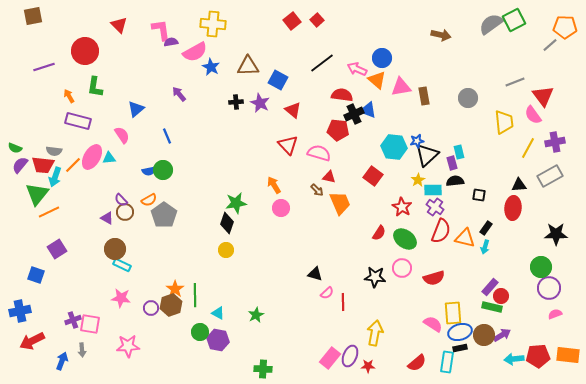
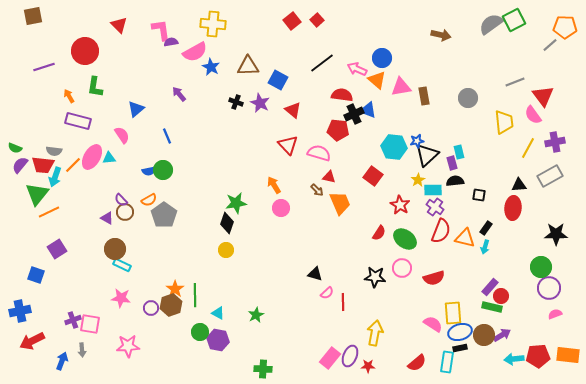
black cross at (236, 102): rotated 24 degrees clockwise
red star at (402, 207): moved 2 px left, 2 px up
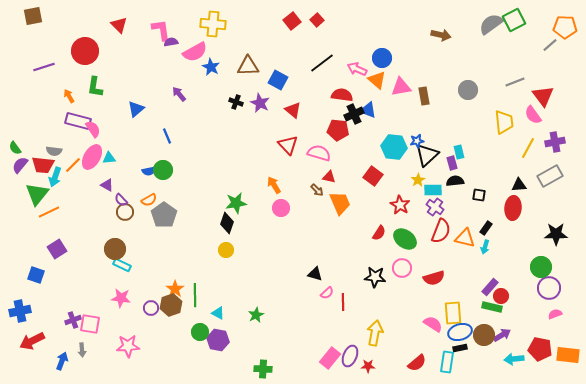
gray circle at (468, 98): moved 8 px up
pink semicircle at (122, 135): moved 29 px left, 6 px up
green semicircle at (15, 148): rotated 32 degrees clockwise
purple triangle at (107, 218): moved 33 px up
red pentagon at (538, 356): moved 2 px right, 7 px up; rotated 15 degrees clockwise
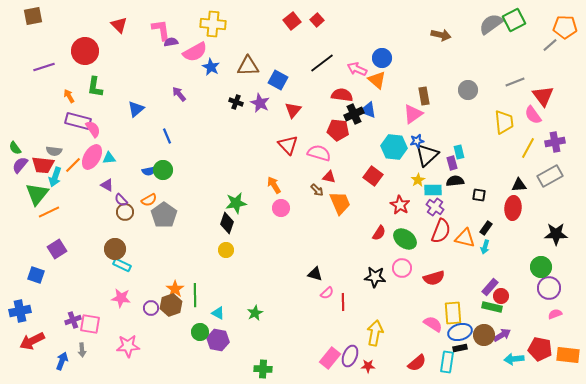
pink triangle at (401, 87): moved 12 px right, 27 px down; rotated 25 degrees counterclockwise
red triangle at (293, 110): rotated 30 degrees clockwise
green star at (256, 315): moved 1 px left, 2 px up
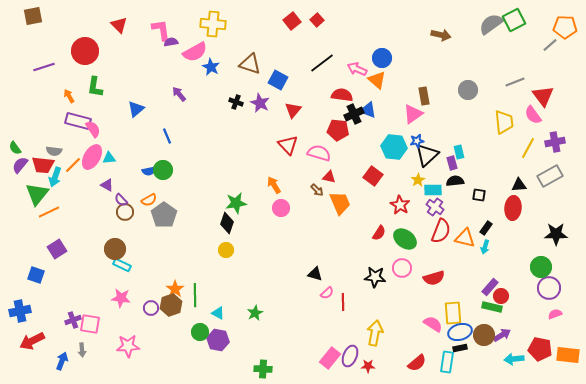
brown triangle at (248, 66): moved 2 px right, 2 px up; rotated 20 degrees clockwise
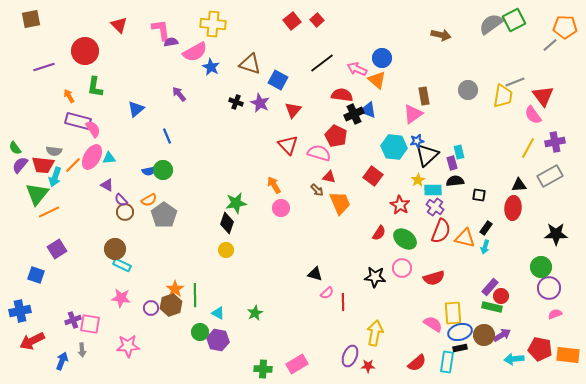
brown square at (33, 16): moved 2 px left, 3 px down
yellow trapezoid at (504, 122): moved 1 px left, 26 px up; rotated 15 degrees clockwise
red pentagon at (338, 130): moved 2 px left, 6 px down; rotated 20 degrees clockwise
pink rectangle at (330, 358): moved 33 px left, 6 px down; rotated 20 degrees clockwise
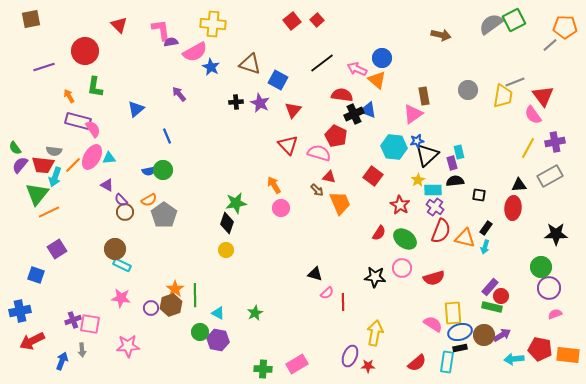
black cross at (236, 102): rotated 24 degrees counterclockwise
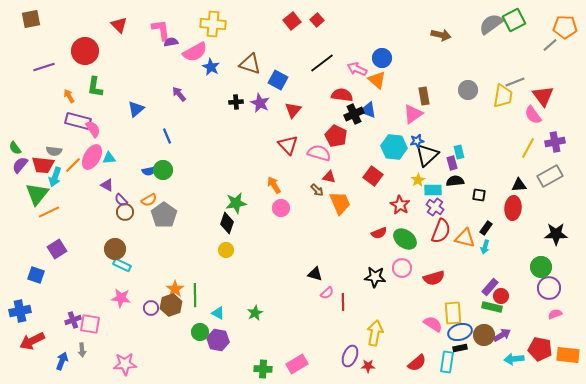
red semicircle at (379, 233): rotated 35 degrees clockwise
pink star at (128, 346): moved 3 px left, 18 px down
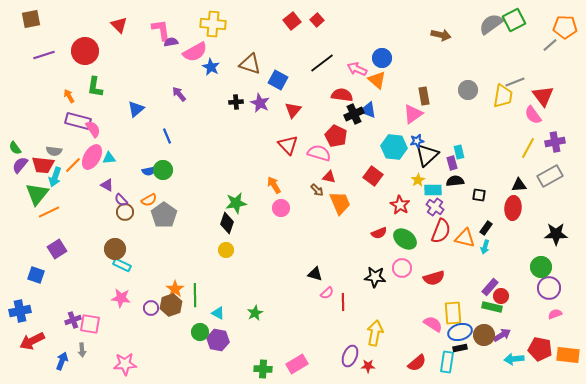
purple line at (44, 67): moved 12 px up
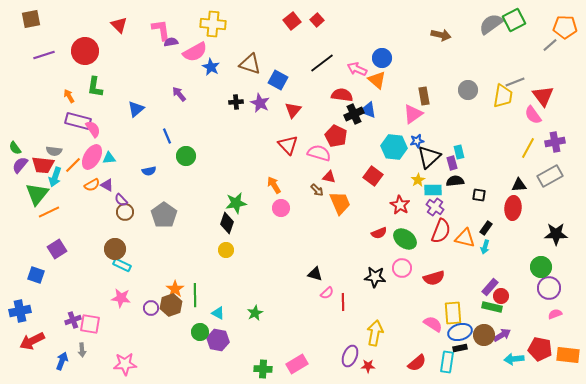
black triangle at (427, 155): moved 2 px right, 2 px down
green circle at (163, 170): moved 23 px right, 14 px up
orange semicircle at (149, 200): moved 57 px left, 15 px up
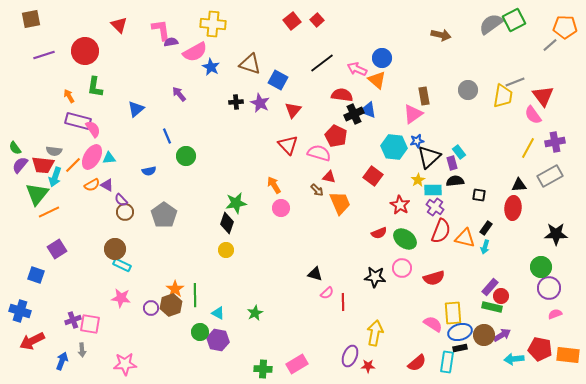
cyan rectangle at (459, 152): rotated 24 degrees counterclockwise
blue cross at (20, 311): rotated 30 degrees clockwise
